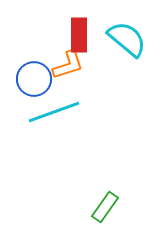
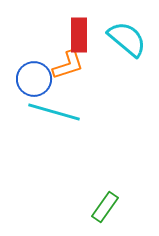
cyan line: rotated 36 degrees clockwise
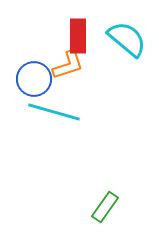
red rectangle: moved 1 px left, 1 px down
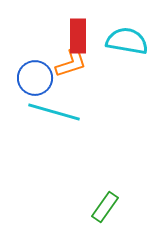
cyan semicircle: moved 2 px down; rotated 30 degrees counterclockwise
orange L-shape: moved 3 px right, 2 px up
blue circle: moved 1 px right, 1 px up
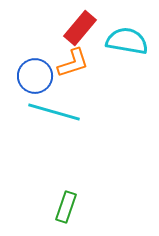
red rectangle: moved 2 px right, 8 px up; rotated 40 degrees clockwise
orange L-shape: moved 2 px right
blue circle: moved 2 px up
green rectangle: moved 39 px left; rotated 16 degrees counterclockwise
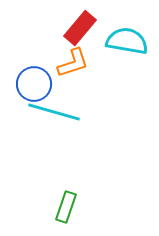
blue circle: moved 1 px left, 8 px down
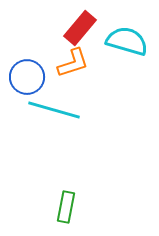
cyan semicircle: rotated 6 degrees clockwise
blue circle: moved 7 px left, 7 px up
cyan line: moved 2 px up
green rectangle: rotated 8 degrees counterclockwise
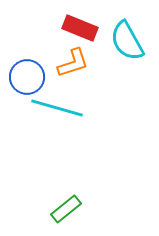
red rectangle: rotated 72 degrees clockwise
cyan semicircle: rotated 135 degrees counterclockwise
cyan line: moved 3 px right, 2 px up
green rectangle: moved 2 px down; rotated 40 degrees clockwise
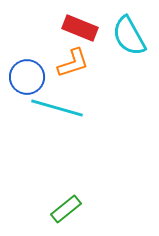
cyan semicircle: moved 2 px right, 5 px up
